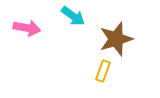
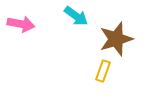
cyan arrow: moved 3 px right
pink arrow: moved 6 px left, 4 px up
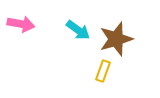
cyan arrow: moved 2 px right, 14 px down
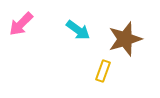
pink arrow: rotated 124 degrees clockwise
brown star: moved 9 px right
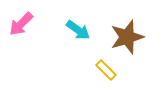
brown star: moved 2 px right, 2 px up
yellow rectangle: moved 3 px right, 1 px up; rotated 65 degrees counterclockwise
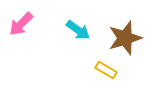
brown star: moved 2 px left, 1 px down
yellow rectangle: rotated 15 degrees counterclockwise
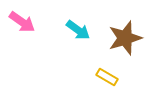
pink arrow: moved 1 px right, 2 px up; rotated 100 degrees counterclockwise
yellow rectangle: moved 1 px right, 7 px down
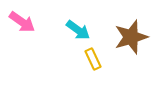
brown star: moved 6 px right, 1 px up
yellow rectangle: moved 14 px left, 18 px up; rotated 35 degrees clockwise
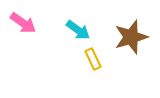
pink arrow: moved 1 px right, 1 px down
